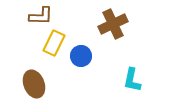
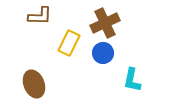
brown L-shape: moved 1 px left
brown cross: moved 8 px left, 1 px up
yellow rectangle: moved 15 px right
blue circle: moved 22 px right, 3 px up
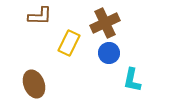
blue circle: moved 6 px right
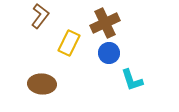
brown L-shape: rotated 55 degrees counterclockwise
cyan L-shape: rotated 30 degrees counterclockwise
brown ellipse: moved 8 px right; rotated 64 degrees counterclockwise
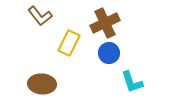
brown L-shape: rotated 105 degrees clockwise
cyan L-shape: moved 2 px down
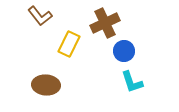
yellow rectangle: moved 1 px down
blue circle: moved 15 px right, 2 px up
brown ellipse: moved 4 px right, 1 px down
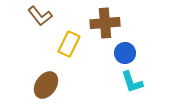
brown cross: rotated 20 degrees clockwise
blue circle: moved 1 px right, 2 px down
brown ellipse: rotated 60 degrees counterclockwise
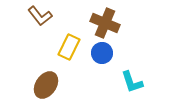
brown cross: rotated 28 degrees clockwise
yellow rectangle: moved 3 px down
blue circle: moved 23 px left
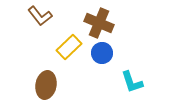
brown cross: moved 6 px left
yellow rectangle: rotated 20 degrees clockwise
brown ellipse: rotated 24 degrees counterclockwise
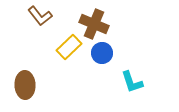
brown cross: moved 5 px left, 1 px down
brown ellipse: moved 21 px left; rotated 12 degrees counterclockwise
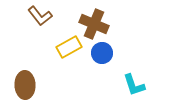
yellow rectangle: rotated 15 degrees clockwise
cyan L-shape: moved 2 px right, 3 px down
